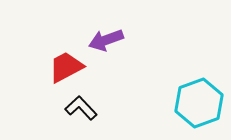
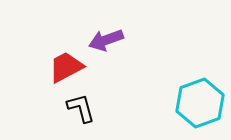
cyan hexagon: moved 1 px right
black L-shape: rotated 28 degrees clockwise
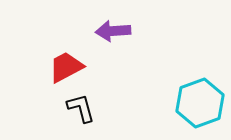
purple arrow: moved 7 px right, 9 px up; rotated 16 degrees clockwise
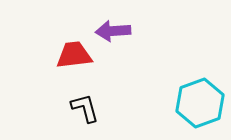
red trapezoid: moved 8 px right, 12 px up; rotated 21 degrees clockwise
black L-shape: moved 4 px right
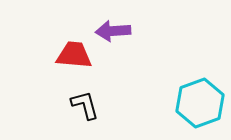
red trapezoid: rotated 12 degrees clockwise
black L-shape: moved 3 px up
